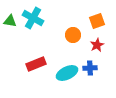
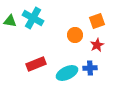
orange circle: moved 2 px right
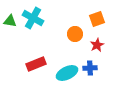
orange square: moved 2 px up
orange circle: moved 1 px up
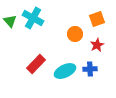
green triangle: rotated 40 degrees clockwise
red rectangle: rotated 24 degrees counterclockwise
blue cross: moved 1 px down
cyan ellipse: moved 2 px left, 2 px up
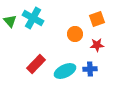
red star: rotated 24 degrees clockwise
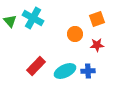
red rectangle: moved 2 px down
blue cross: moved 2 px left, 2 px down
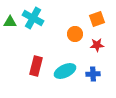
green triangle: moved 1 px down; rotated 48 degrees counterclockwise
red rectangle: rotated 30 degrees counterclockwise
blue cross: moved 5 px right, 3 px down
